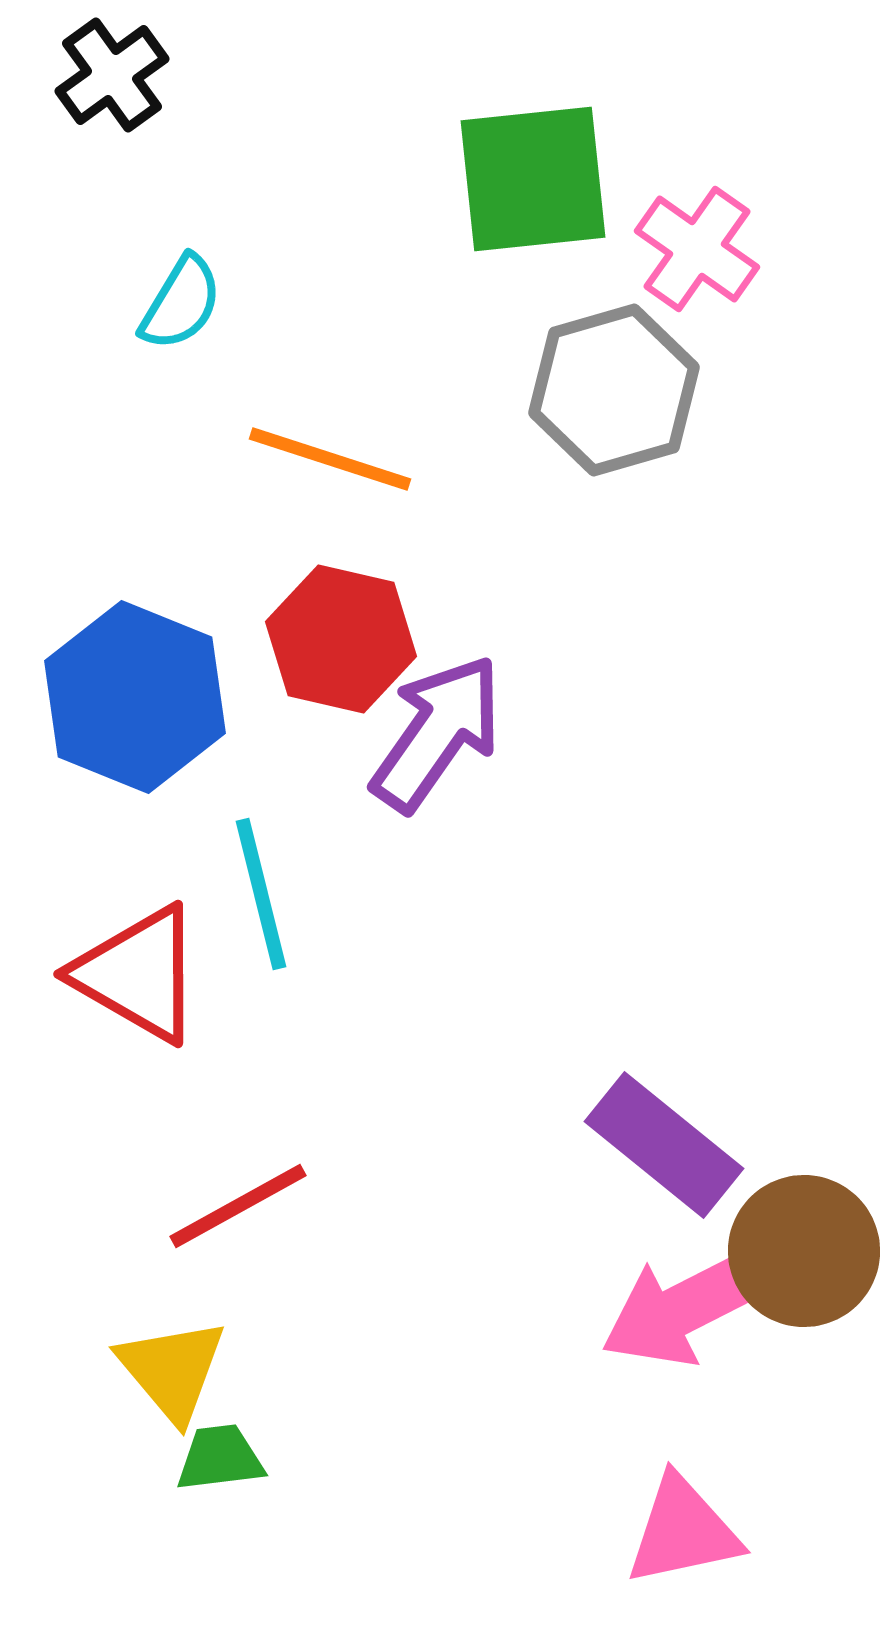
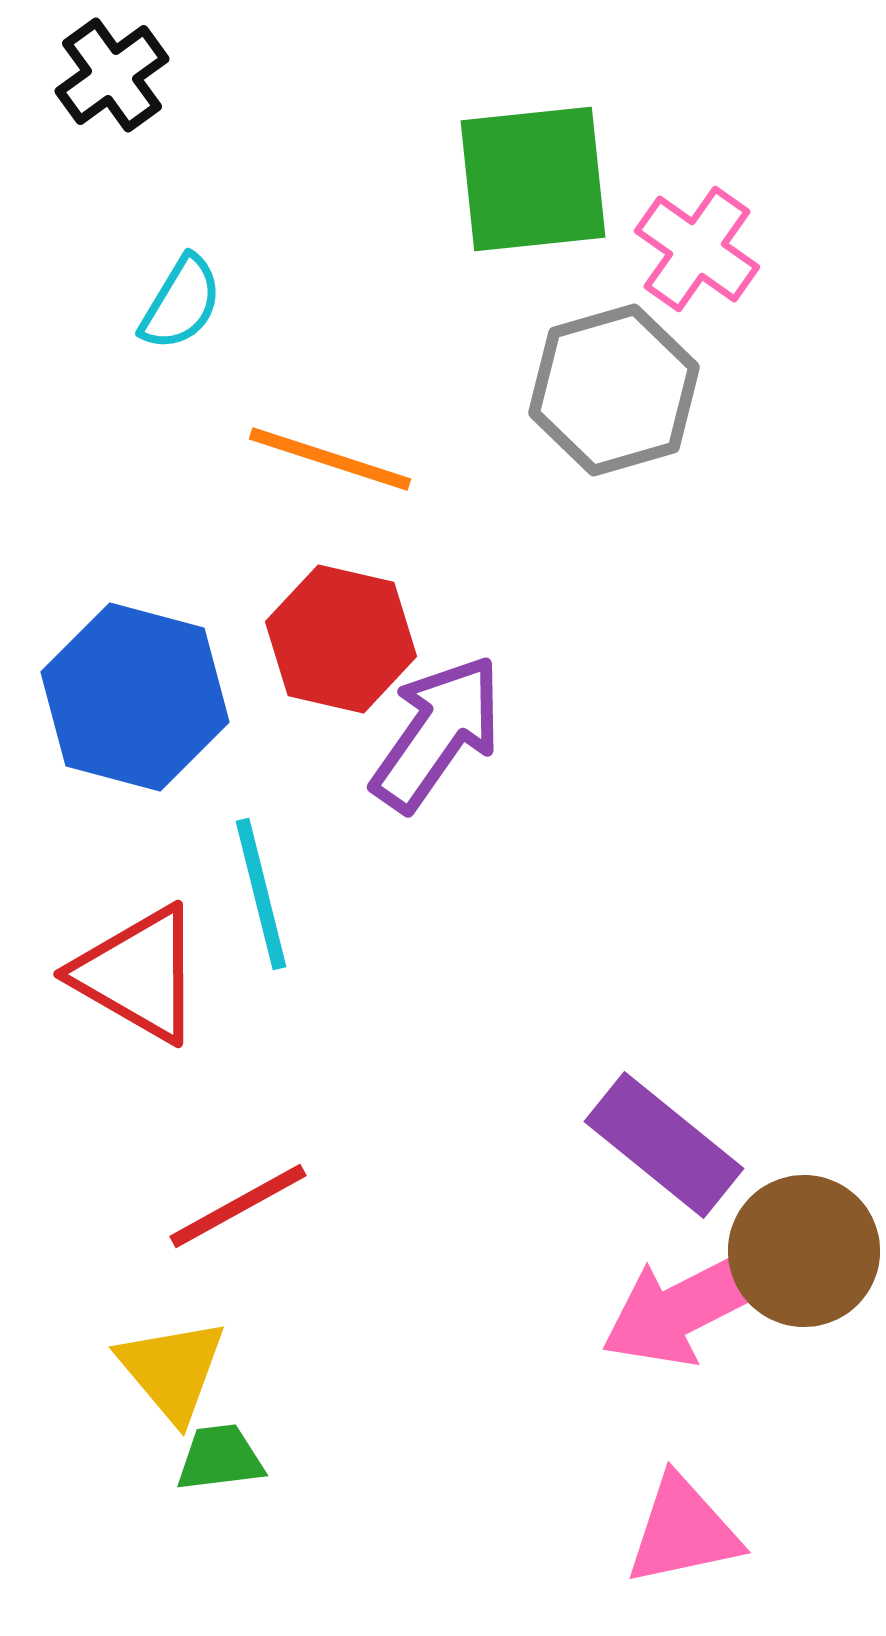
blue hexagon: rotated 7 degrees counterclockwise
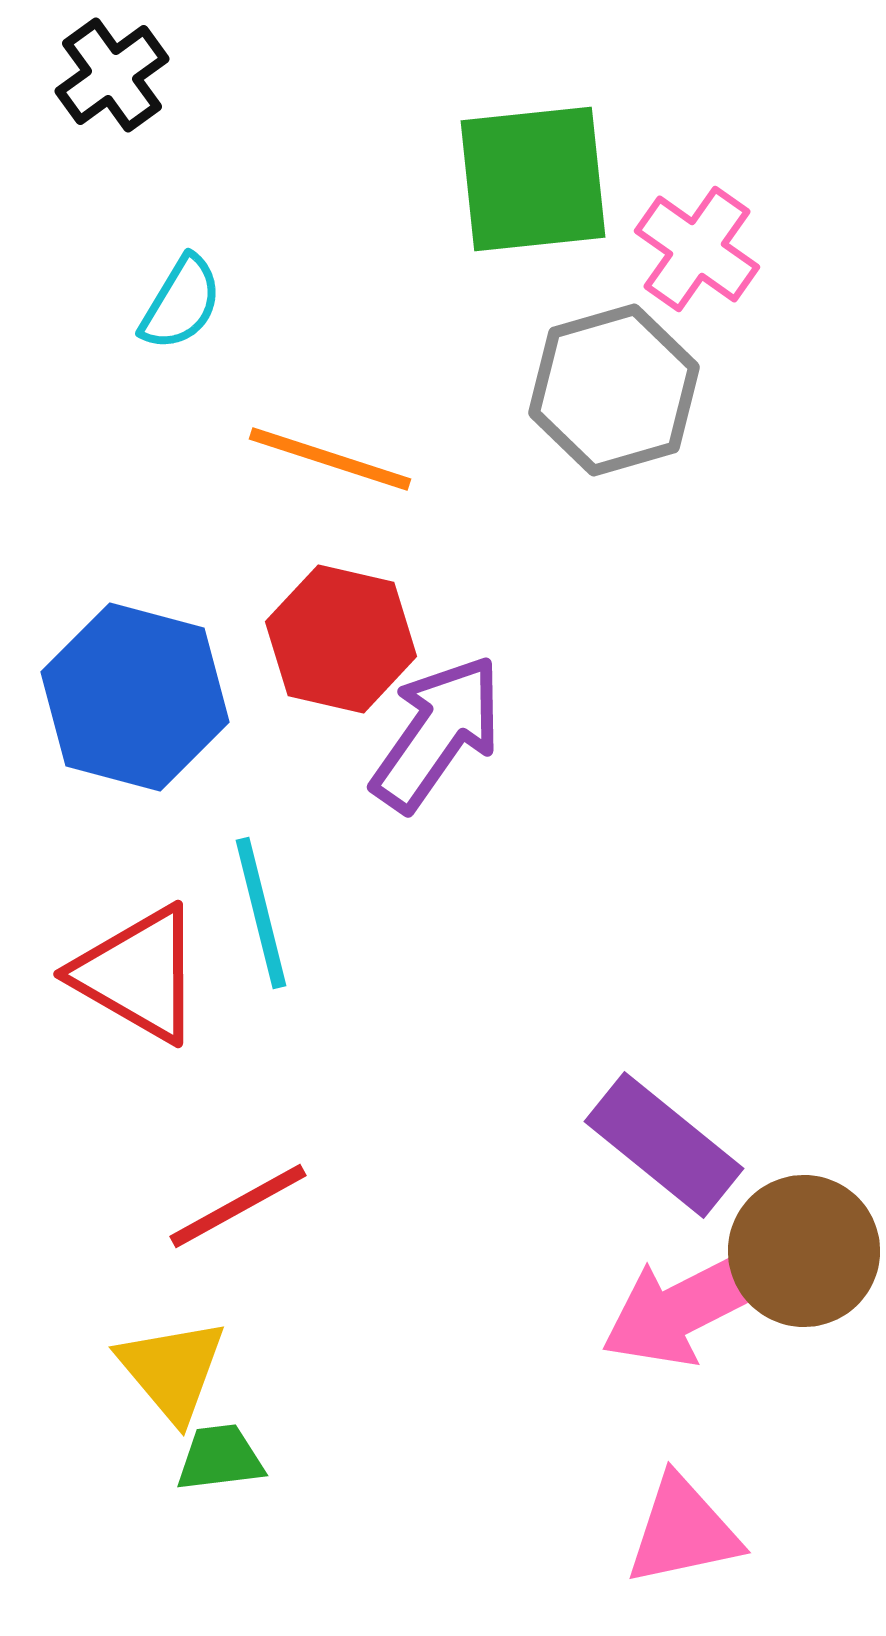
cyan line: moved 19 px down
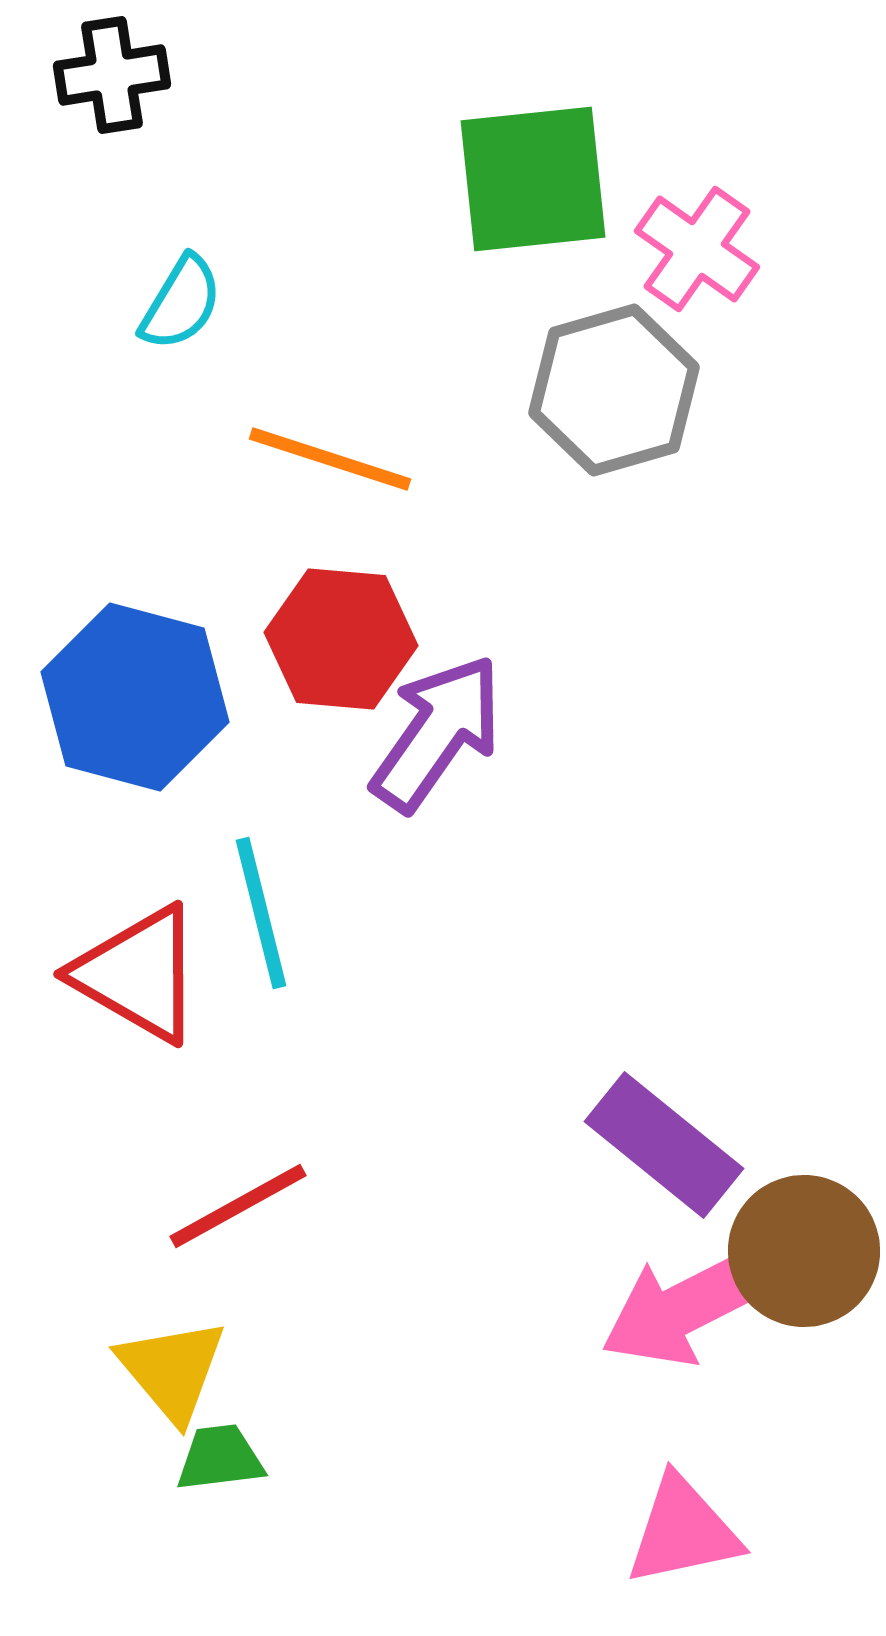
black cross: rotated 27 degrees clockwise
red hexagon: rotated 8 degrees counterclockwise
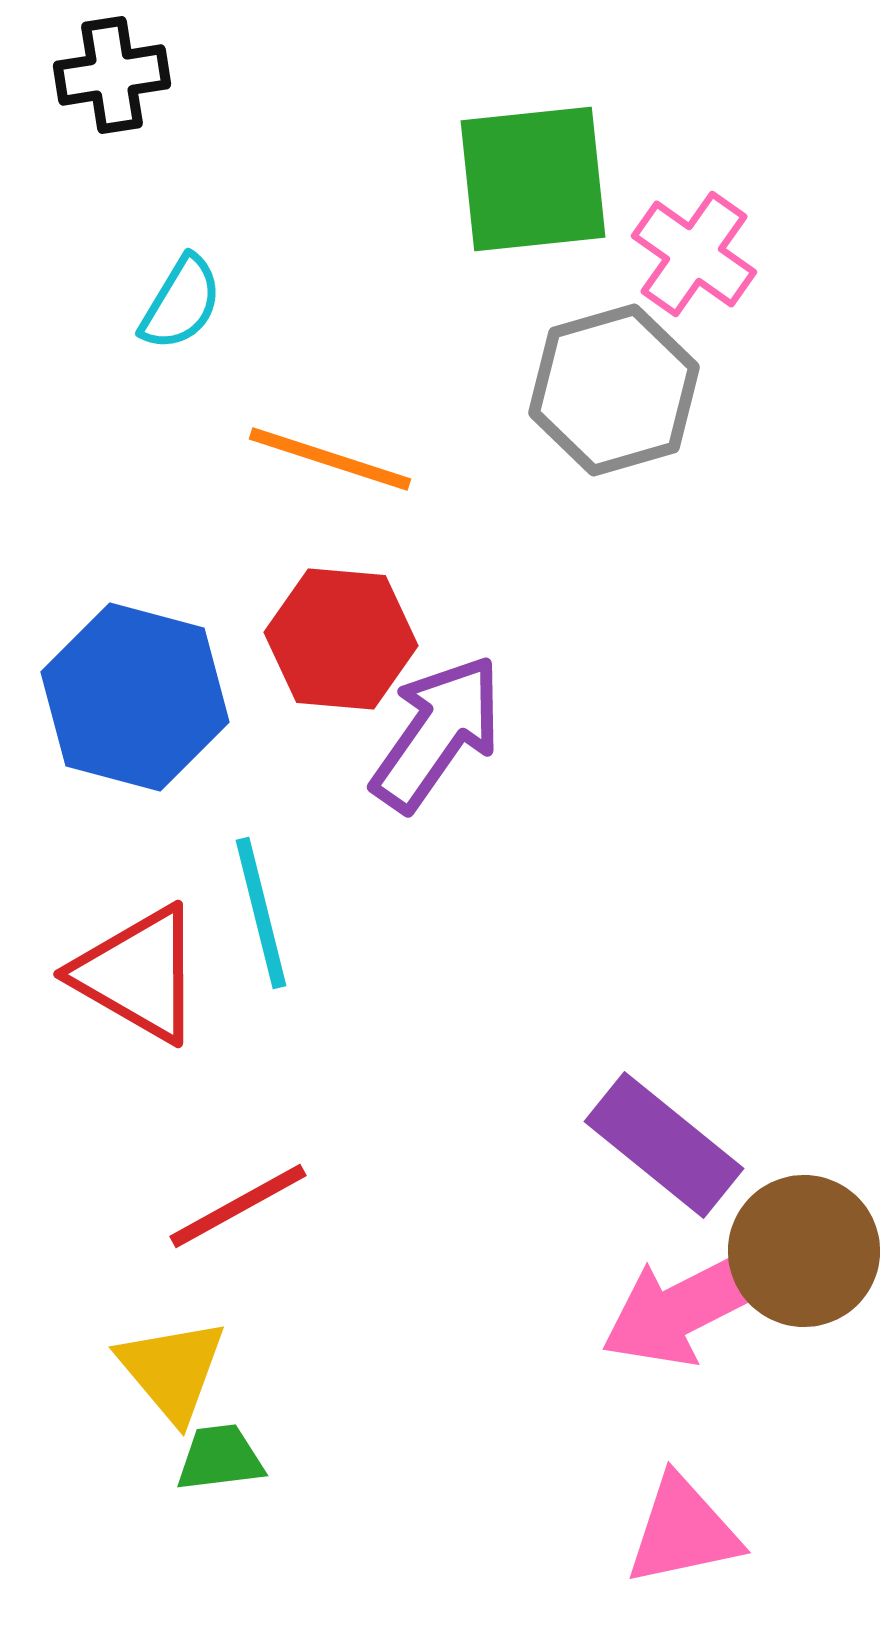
pink cross: moved 3 px left, 5 px down
